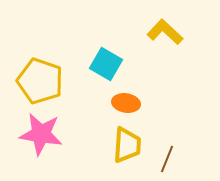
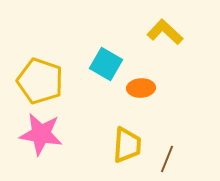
orange ellipse: moved 15 px right, 15 px up; rotated 12 degrees counterclockwise
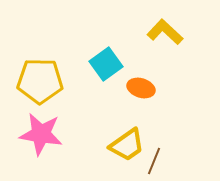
cyan square: rotated 24 degrees clockwise
yellow pentagon: rotated 18 degrees counterclockwise
orange ellipse: rotated 20 degrees clockwise
yellow trapezoid: rotated 51 degrees clockwise
brown line: moved 13 px left, 2 px down
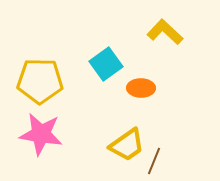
orange ellipse: rotated 16 degrees counterclockwise
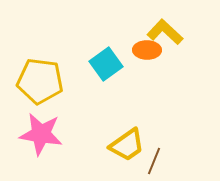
yellow pentagon: rotated 6 degrees clockwise
orange ellipse: moved 6 px right, 38 px up
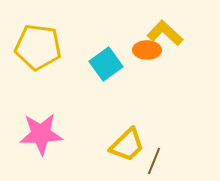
yellow L-shape: moved 1 px down
yellow pentagon: moved 2 px left, 34 px up
pink star: rotated 12 degrees counterclockwise
yellow trapezoid: rotated 9 degrees counterclockwise
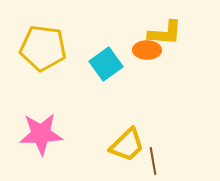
yellow L-shape: rotated 141 degrees clockwise
yellow pentagon: moved 5 px right, 1 px down
brown line: moved 1 px left; rotated 32 degrees counterclockwise
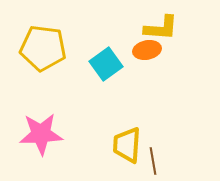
yellow L-shape: moved 4 px left, 5 px up
orange ellipse: rotated 12 degrees counterclockwise
yellow trapezoid: rotated 138 degrees clockwise
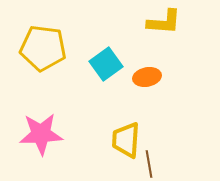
yellow L-shape: moved 3 px right, 6 px up
orange ellipse: moved 27 px down
yellow trapezoid: moved 1 px left, 5 px up
brown line: moved 4 px left, 3 px down
